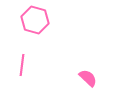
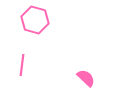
pink semicircle: moved 2 px left
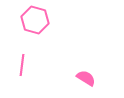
pink semicircle: rotated 12 degrees counterclockwise
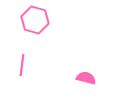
pink semicircle: rotated 18 degrees counterclockwise
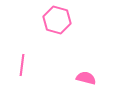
pink hexagon: moved 22 px right
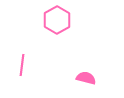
pink hexagon: rotated 16 degrees clockwise
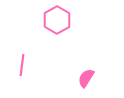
pink semicircle: rotated 72 degrees counterclockwise
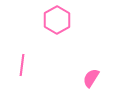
pink semicircle: moved 5 px right
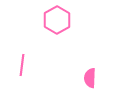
pink semicircle: moved 1 px left; rotated 30 degrees counterclockwise
